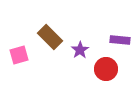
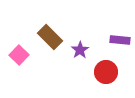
pink square: rotated 30 degrees counterclockwise
red circle: moved 3 px down
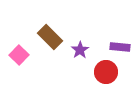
purple rectangle: moved 7 px down
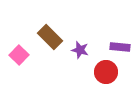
purple star: rotated 24 degrees counterclockwise
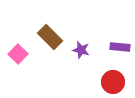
purple star: moved 1 px right
pink square: moved 1 px left, 1 px up
red circle: moved 7 px right, 10 px down
